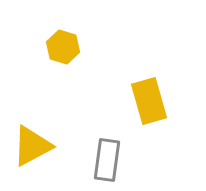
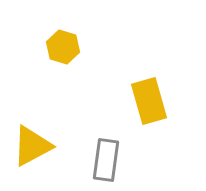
gray rectangle: moved 1 px left
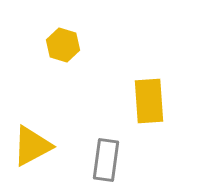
yellow hexagon: moved 2 px up
yellow rectangle: rotated 12 degrees clockwise
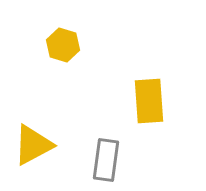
yellow triangle: moved 1 px right, 1 px up
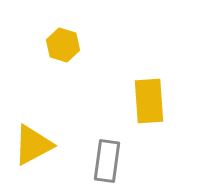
gray rectangle: moved 1 px right, 1 px down
